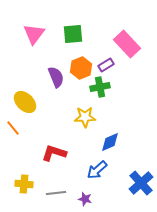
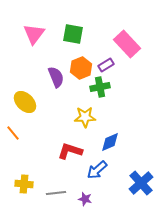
green square: rotated 15 degrees clockwise
orange line: moved 5 px down
red L-shape: moved 16 px right, 2 px up
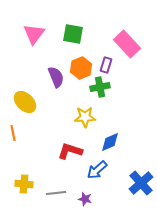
purple rectangle: rotated 42 degrees counterclockwise
orange line: rotated 28 degrees clockwise
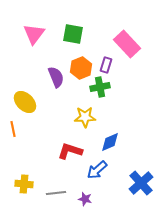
orange line: moved 4 px up
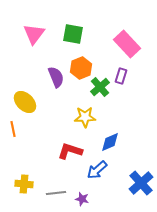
purple rectangle: moved 15 px right, 11 px down
green cross: rotated 30 degrees counterclockwise
purple star: moved 3 px left
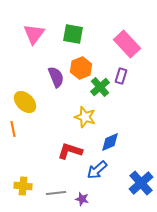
yellow star: rotated 20 degrees clockwise
yellow cross: moved 1 px left, 2 px down
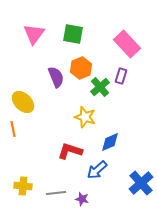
yellow ellipse: moved 2 px left
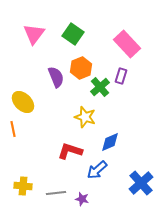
green square: rotated 25 degrees clockwise
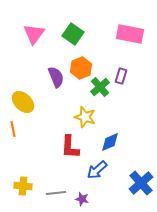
pink rectangle: moved 3 px right, 10 px up; rotated 36 degrees counterclockwise
red L-shape: moved 4 px up; rotated 105 degrees counterclockwise
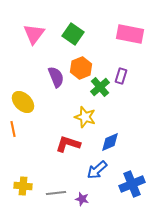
red L-shape: moved 2 px left, 3 px up; rotated 105 degrees clockwise
blue cross: moved 9 px left, 1 px down; rotated 20 degrees clockwise
